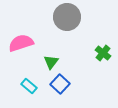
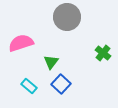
blue square: moved 1 px right
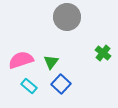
pink semicircle: moved 17 px down
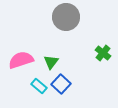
gray circle: moved 1 px left
cyan rectangle: moved 10 px right
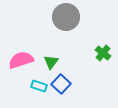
cyan rectangle: rotated 21 degrees counterclockwise
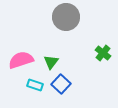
cyan rectangle: moved 4 px left, 1 px up
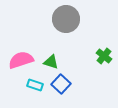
gray circle: moved 2 px down
green cross: moved 1 px right, 3 px down
green triangle: rotated 49 degrees counterclockwise
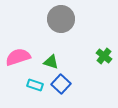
gray circle: moved 5 px left
pink semicircle: moved 3 px left, 3 px up
